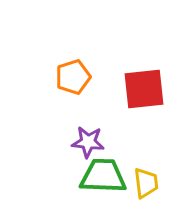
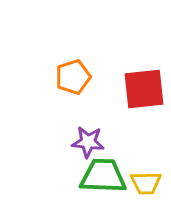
yellow trapezoid: rotated 96 degrees clockwise
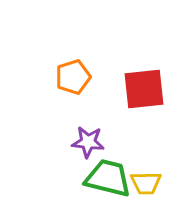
green trapezoid: moved 5 px right, 2 px down; rotated 12 degrees clockwise
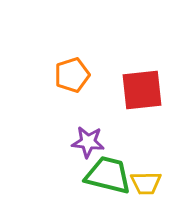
orange pentagon: moved 1 px left, 2 px up
red square: moved 2 px left, 1 px down
green trapezoid: moved 3 px up
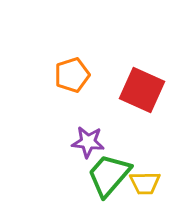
red square: rotated 30 degrees clockwise
green trapezoid: moved 1 px right; rotated 63 degrees counterclockwise
yellow trapezoid: moved 1 px left
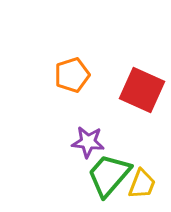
yellow trapezoid: moved 3 px left, 1 px down; rotated 68 degrees counterclockwise
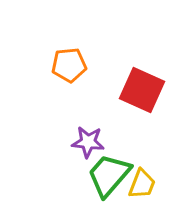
orange pentagon: moved 3 px left, 10 px up; rotated 12 degrees clockwise
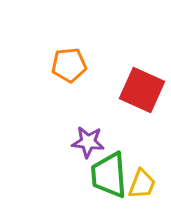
green trapezoid: rotated 45 degrees counterclockwise
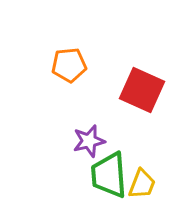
purple star: moved 1 px right, 1 px up; rotated 20 degrees counterclockwise
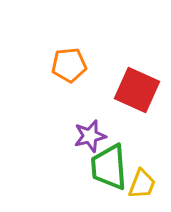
red square: moved 5 px left
purple star: moved 1 px right, 5 px up
green trapezoid: moved 8 px up
